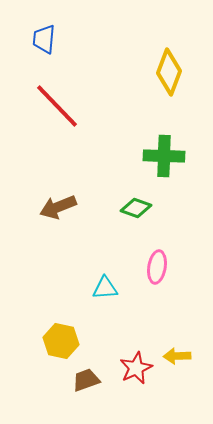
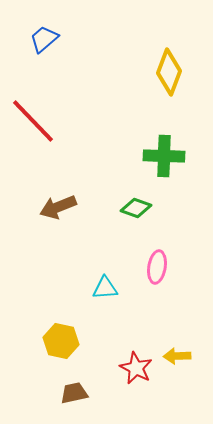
blue trapezoid: rotated 44 degrees clockwise
red line: moved 24 px left, 15 px down
red star: rotated 20 degrees counterclockwise
brown trapezoid: moved 12 px left, 13 px down; rotated 8 degrees clockwise
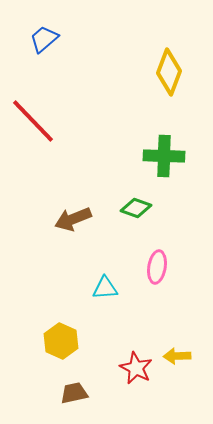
brown arrow: moved 15 px right, 12 px down
yellow hexagon: rotated 12 degrees clockwise
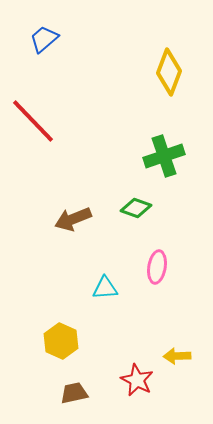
green cross: rotated 21 degrees counterclockwise
red star: moved 1 px right, 12 px down
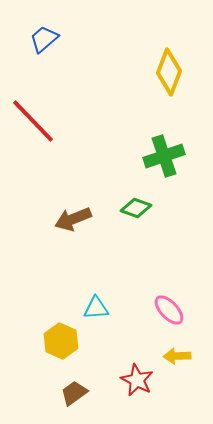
pink ellipse: moved 12 px right, 43 px down; rotated 52 degrees counterclockwise
cyan triangle: moved 9 px left, 20 px down
brown trapezoid: rotated 24 degrees counterclockwise
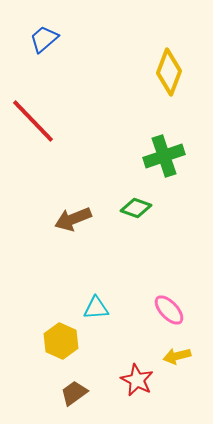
yellow arrow: rotated 12 degrees counterclockwise
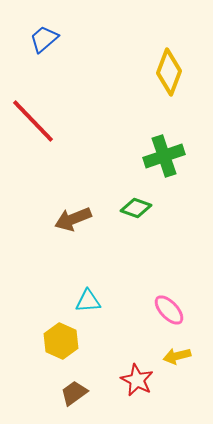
cyan triangle: moved 8 px left, 7 px up
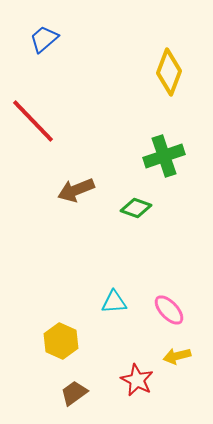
brown arrow: moved 3 px right, 29 px up
cyan triangle: moved 26 px right, 1 px down
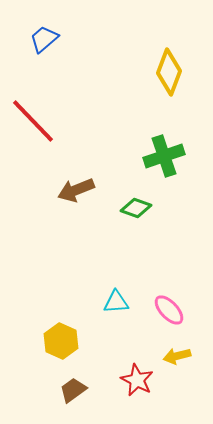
cyan triangle: moved 2 px right
brown trapezoid: moved 1 px left, 3 px up
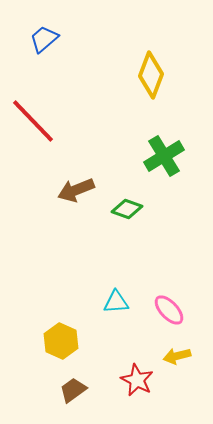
yellow diamond: moved 18 px left, 3 px down
green cross: rotated 12 degrees counterclockwise
green diamond: moved 9 px left, 1 px down
